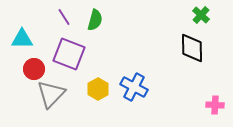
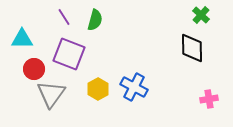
gray triangle: rotated 8 degrees counterclockwise
pink cross: moved 6 px left, 6 px up; rotated 12 degrees counterclockwise
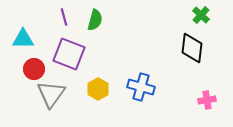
purple line: rotated 18 degrees clockwise
cyan triangle: moved 1 px right
black diamond: rotated 8 degrees clockwise
blue cross: moved 7 px right; rotated 12 degrees counterclockwise
pink cross: moved 2 px left, 1 px down
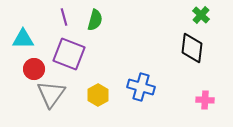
yellow hexagon: moved 6 px down
pink cross: moved 2 px left; rotated 12 degrees clockwise
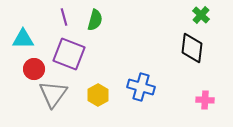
gray triangle: moved 2 px right
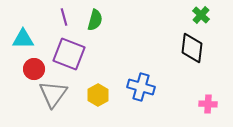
pink cross: moved 3 px right, 4 px down
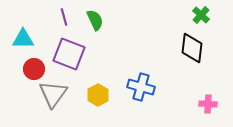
green semicircle: rotated 40 degrees counterclockwise
